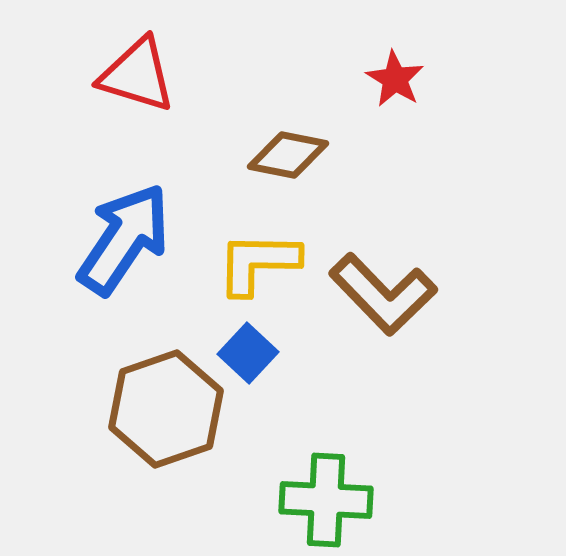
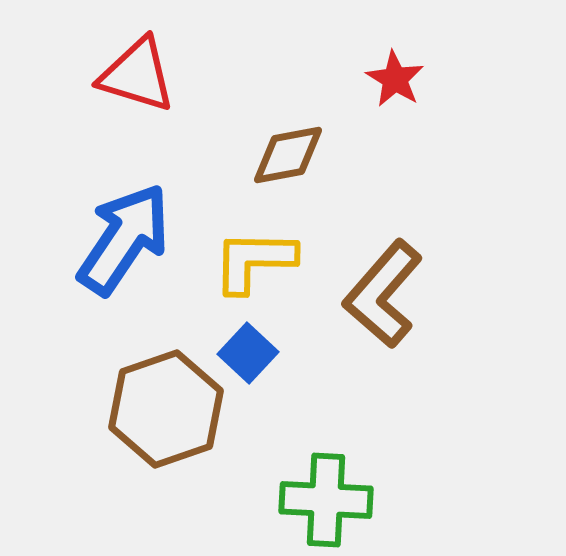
brown diamond: rotated 22 degrees counterclockwise
yellow L-shape: moved 4 px left, 2 px up
brown L-shape: rotated 85 degrees clockwise
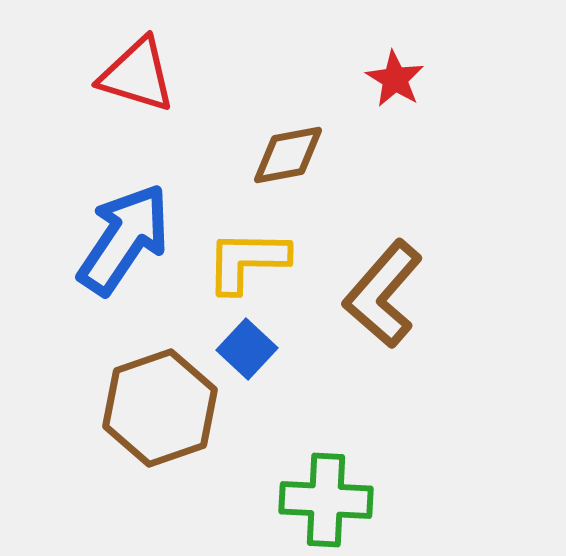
yellow L-shape: moved 7 px left
blue square: moved 1 px left, 4 px up
brown hexagon: moved 6 px left, 1 px up
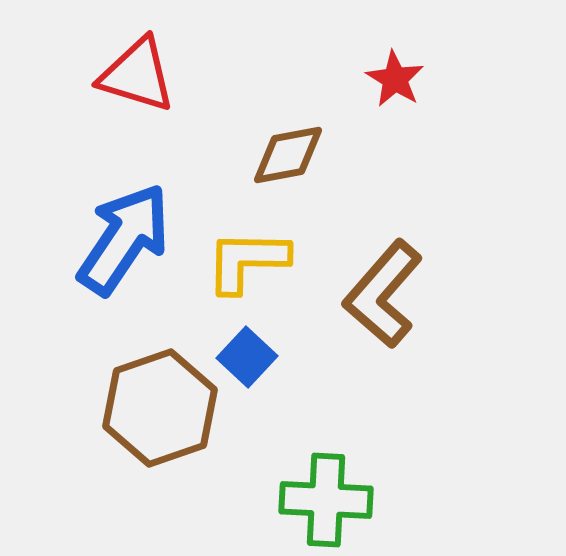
blue square: moved 8 px down
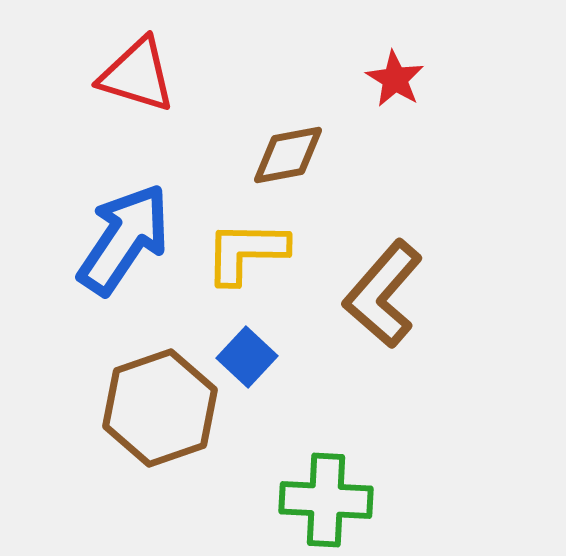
yellow L-shape: moved 1 px left, 9 px up
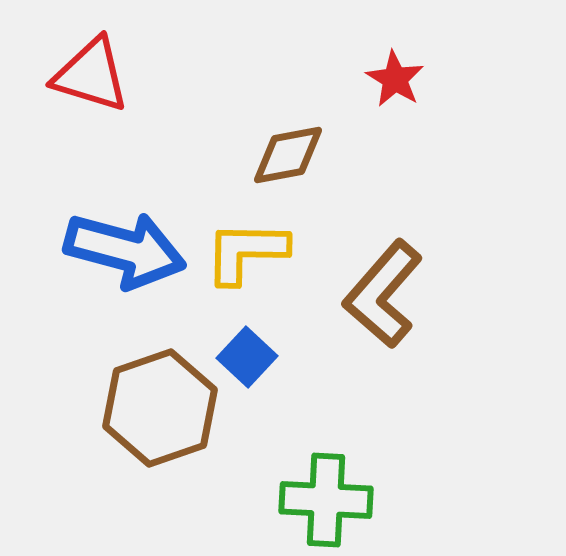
red triangle: moved 46 px left
blue arrow: moved 1 px right, 11 px down; rotated 71 degrees clockwise
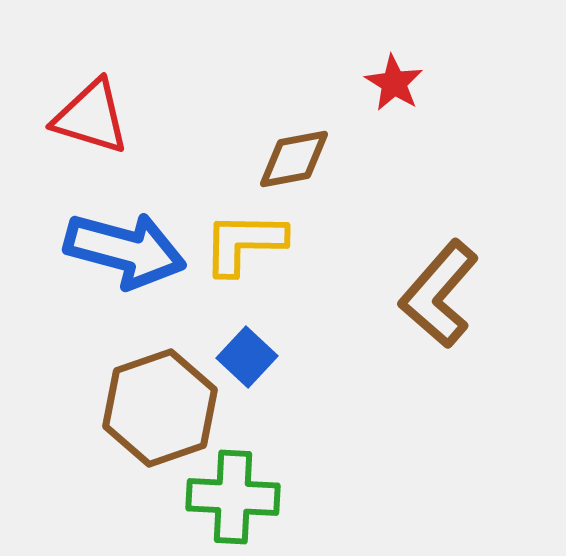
red triangle: moved 42 px down
red star: moved 1 px left, 4 px down
brown diamond: moved 6 px right, 4 px down
yellow L-shape: moved 2 px left, 9 px up
brown L-shape: moved 56 px right
green cross: moved 93 px left, 3 px up
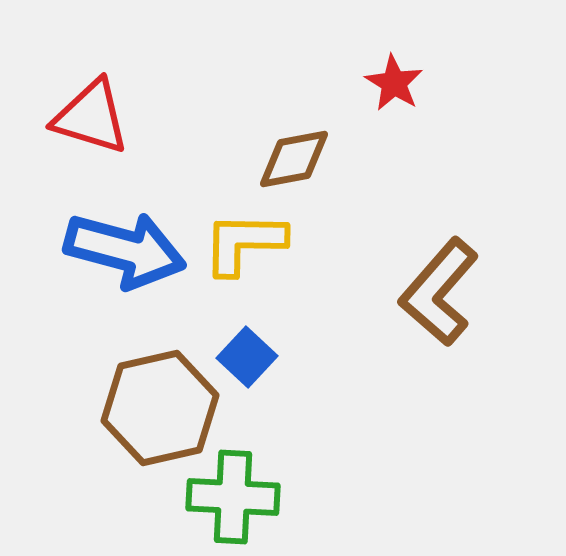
brown L-shape: moved 2 px up
brown hexagon: rotated 6 degrees clockwise
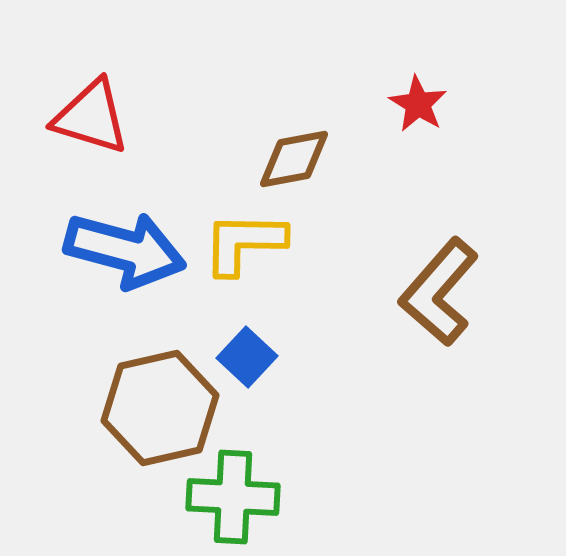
red star: moved 24 px right, 21 px down
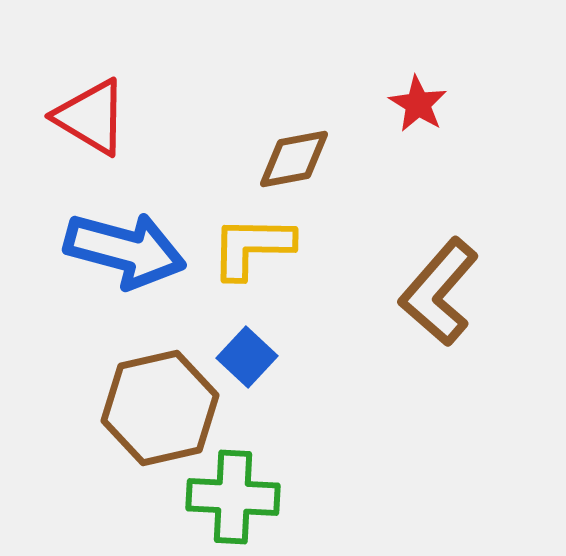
red triangle: rotated 14 degrees clockwise
yellow L-shape: moved 8 px right, 4 px down
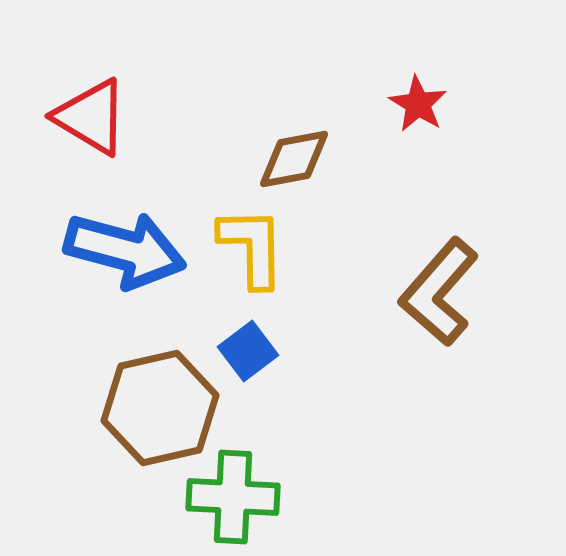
yellow L-shape: rotated 88 degrees clockwise
blue square: moved 1 px right, 6 px up; rotated 10 degrees clockwise
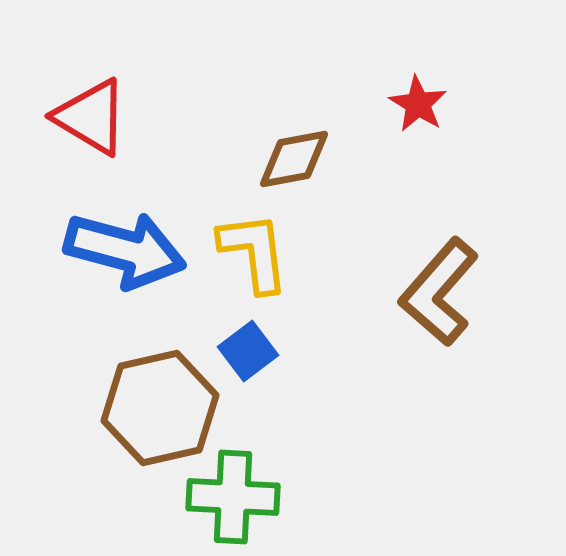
yellow L-shape: moved 2 px right, 5 px down; rotated 6 degrees counterclockwise
